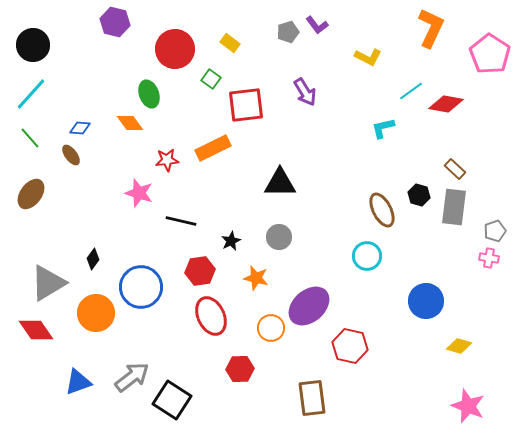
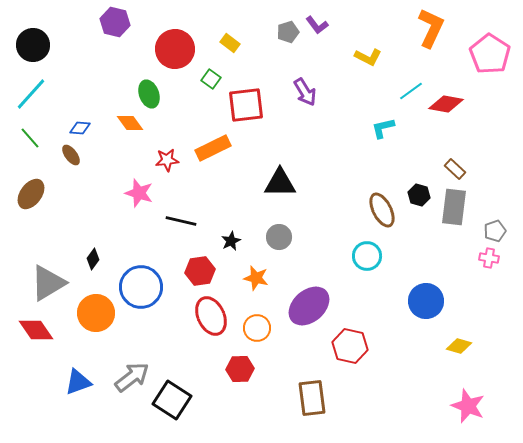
orange circle at (271, 328): moved 14 px left
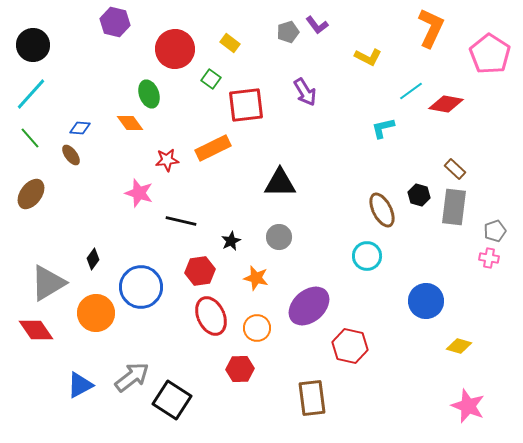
blue triangle at (78, 382): moved 2 px right, 3 px down; rotated 8 degrees counterclockwise
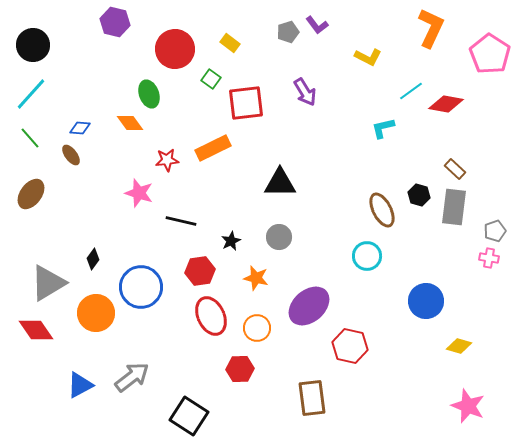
red square at (246, 105): moved 2 px up
black square at (172, 400): moved 17 px right, 16 px down
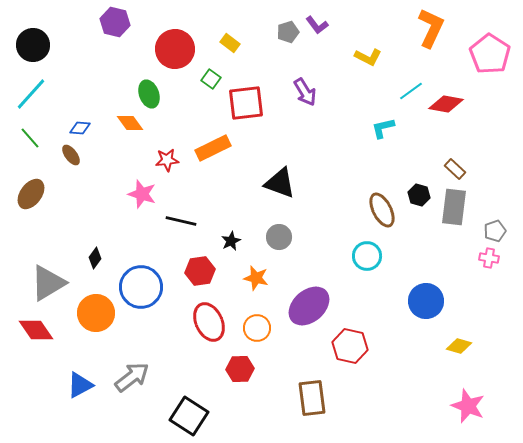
black triangle at (280, 183): rotated 20 degrees clockwise
pink star at (139, 193): moved 3 px right, 1 px down
black diamond at (93, 259): moved 2 px right, 1 px up
red ellipse at (211, 316): moved 2 px left, 6 px down
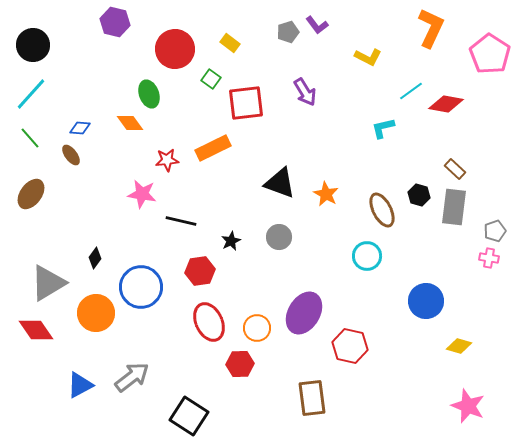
pink star at (142, 194): rotated 8 degrees counterclockwise
orange star at (256, 278): moved 70 px right, 84 px up; rotated 15 degrees clockwise
purple ellipse at (309, 306): moved 5 px left, 7 px down; rotated 18 degrees counterclockwise
red hexagon at (240, 369): moved 5 px up
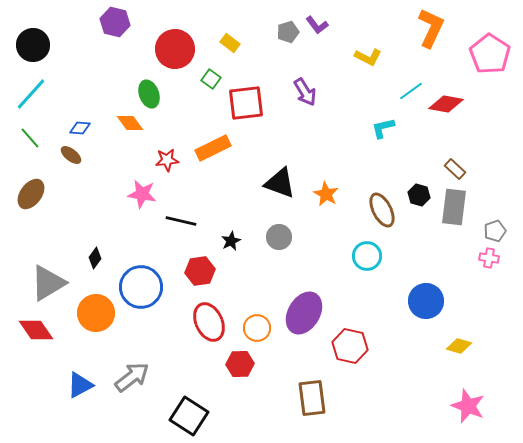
brown ellipse at (71, 155): rotated 15 degrees counterclockwise
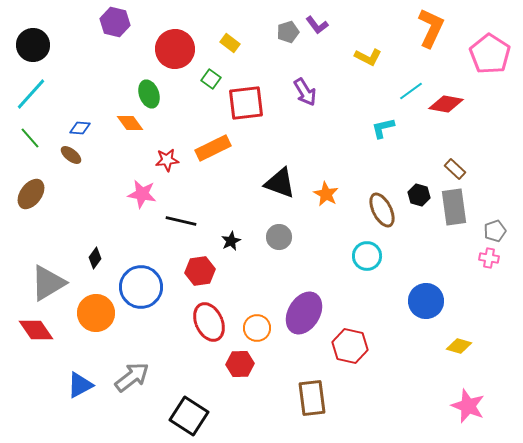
gray rectangle at (454, 207): rotated 15 degrees counterclockwise
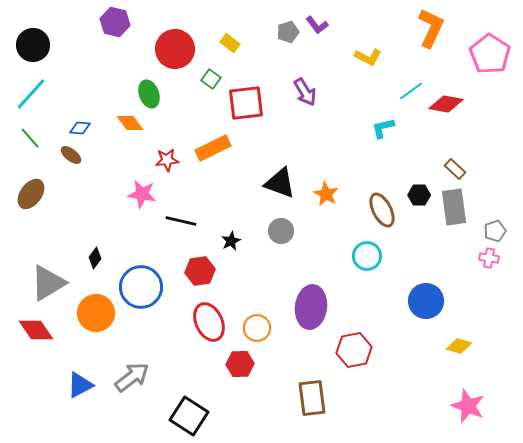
black hexagon at (419, 195): rotated 15 degrees counterclockwise
gray circle at (279, 237): moved 2 px right, 6 px up
purple ellipse at (304, 313): moved 7 px right, 6 px up; rotated 24 degrees counterclockwise
red hexagon at (350, 346): moved 4 px right, 4 px down; rotated 24 degrees counterclockwise
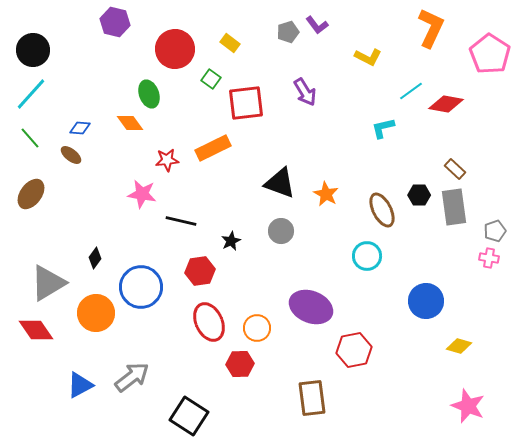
black circle at (33, 45): moved 5 px down
purple ellipse at (311, 307): rotated 75 degrees counterclockwise
